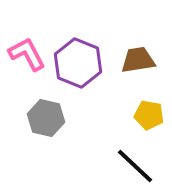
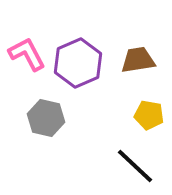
purple hexagon: rotated 15 degrees clockwise
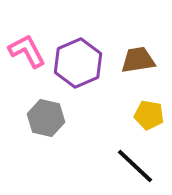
pink L-shape: moved 3 px up
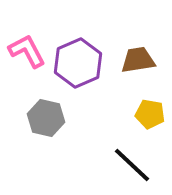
yellow pentagon: moved 1 px right, 1 px up
black line: moved 3 px left, 1 px up
